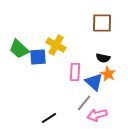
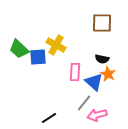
black semicircle: moved 1 px left, 1 px down
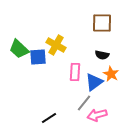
black semicircle: moved 4 px up
orange star: moved 3 px right
blue triangle: rotated 42 degrees clockwise
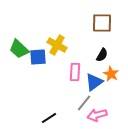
yellow cross: moved 1 px right
black semicircle: rotated 72 degrees counterclockwise
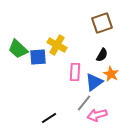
brown square: rotated 20 degrees counterclockwise
green trapezoid: moved 1 px left
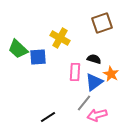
yellow cross: moved 3 px right, 7 px up
black semicircle: moved 8 px left, 4 px down; rotated 104 degrees counterclockwise
black line: moved 1 px left, 1 px up
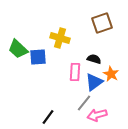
yellow cross: rotated 12 degrees counterclockwise
black line: rotated 21 degrees counterclockwise
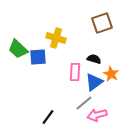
yellow cross: moved 4 px left
gray line: rotated 12 degrees clockwise
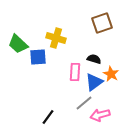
green trapezoid: moved 5 px up
pink arrow: moved 3 px right
